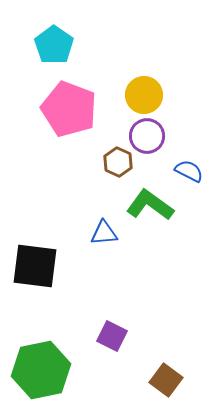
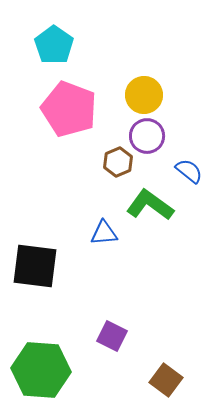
brown hexagon: rotated 12 degrees clockwise
blue semicircle: rotated 12 degrees clockwise
green hexagon: rotated 16 degrees clockwise
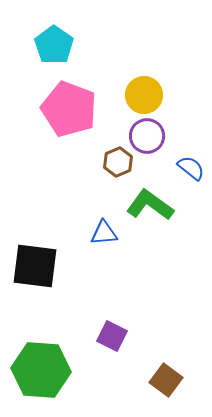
blue semicircle: moved 2 px right, 3 px up
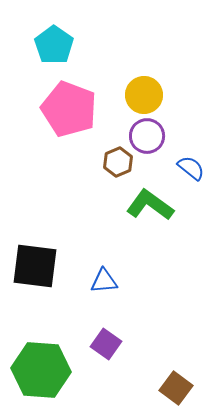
blue triangle: moved 48 px down
purple square: moved 6 px left, 8 px down; rotated 8 degrees clockwise
brown square: moved 10 px right, 8 px down
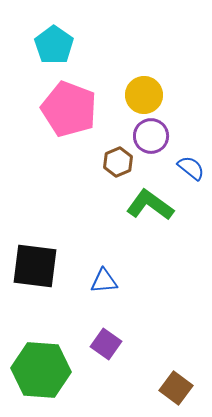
purple circle: moved 4 px right
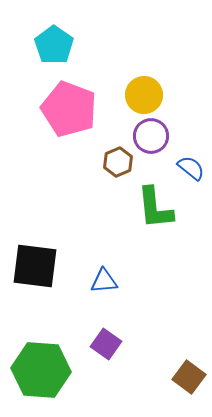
green L-shape: moved 5 px right, 3 px down; rotated 132 degrees counterclockwise
brown square: moved 13 px right, 11 px up
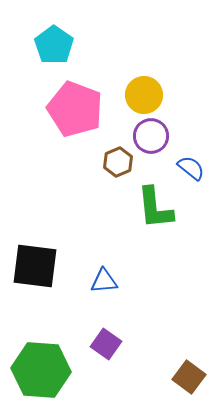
pink pentagon: moved 6 px right
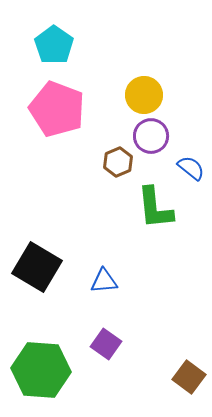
pink pentagon: moved 18 px left
black square: moved 2 px right, 1 px down; rotated 24 degrees clockwise
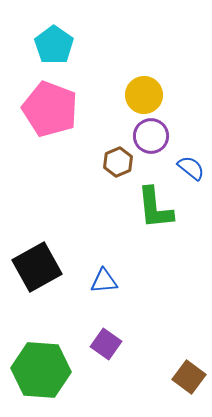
pink pentagon: moved 7 px left
black square: rotated 30 degrees clockwise
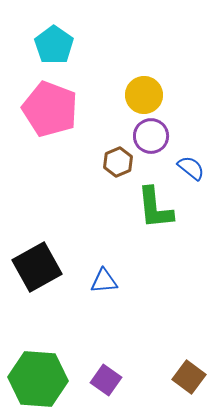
purple square: moved 36 px down
green hexagon: moved 3 px left, 9 px down
